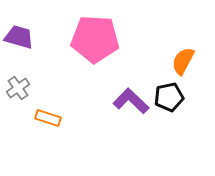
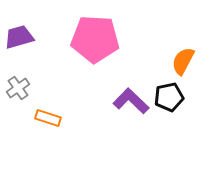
purple trapezoid: rotated 32 degrees counterclockwise
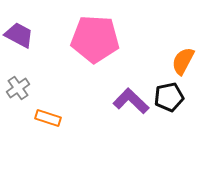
purple trapezoid: moved 2 px up; rotated 44 degrees clockwise
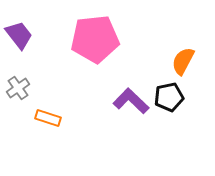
purple trapezoid: rotated 24 degrees clockwise
pink pentagon: rotated 9 degrees counterclockwise
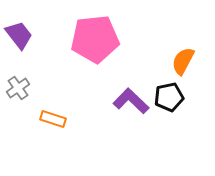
orange rectangle: moved 5 px right, 1 px down
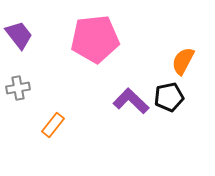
gray cross: rotated 25 degrees clockwise
orange rectangle: moved 6 px down; rotated 70 degrees counterclockwise
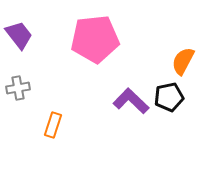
orange rectangle: rotated 20 degrees counterclockwise
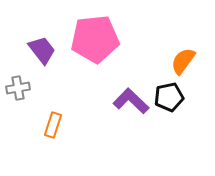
purple trapezoid: moved 23 px right, 15 px down
orange semicircle: rotated 8 degrees clockwise
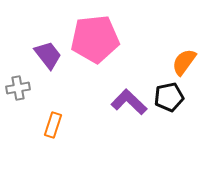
purple trapezoid: moved 6 px right, 5 px down
orange semicircle: moved 1 px right, 1 px down
purple L-shape: moved 2 px left, 1 px down
